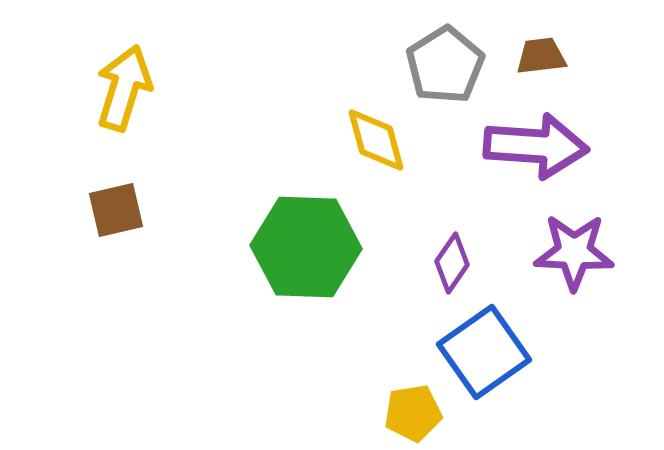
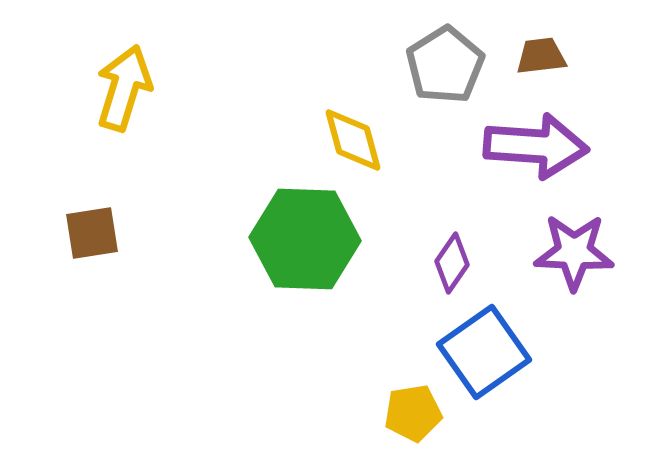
yellow diamond: moved 23 px left
brown square: moved 24 px left, 23 px down; rotated 4 degrees clockwise
green hexagon: moved 1 px left, 8 px up
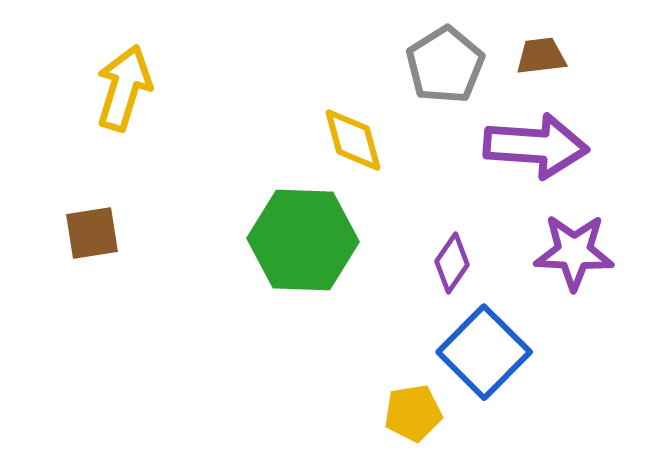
green hexagon: moved 2 px left, 1 px down
blue square: rotated 10 degrees counterclockwise
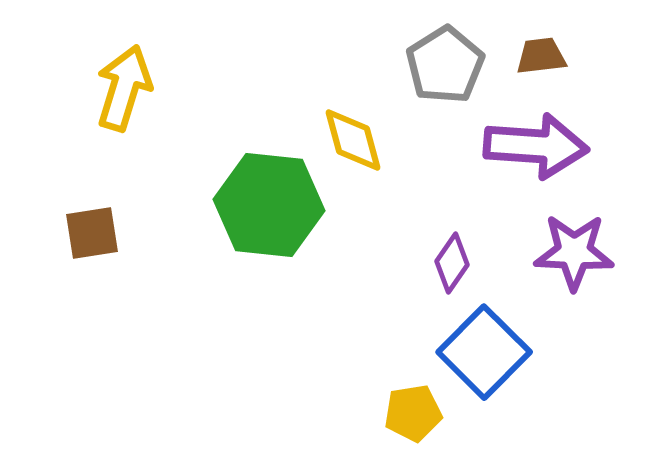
green hexagon: moved 34 px left, 35 px up; rotated 4 degrees clockwise
